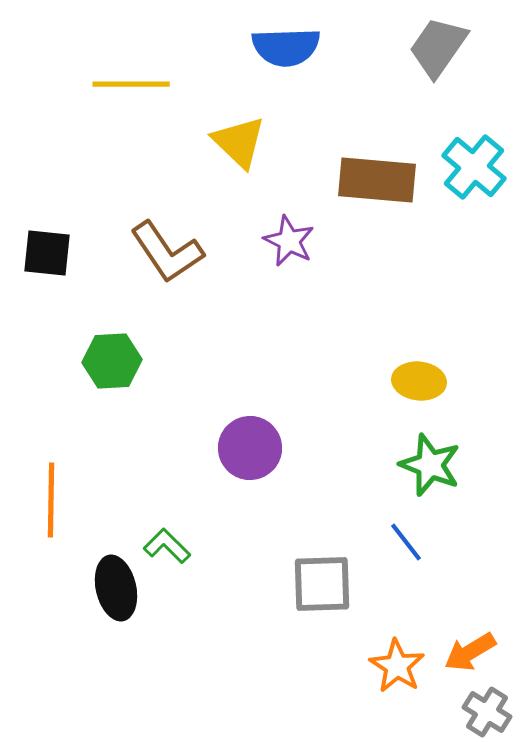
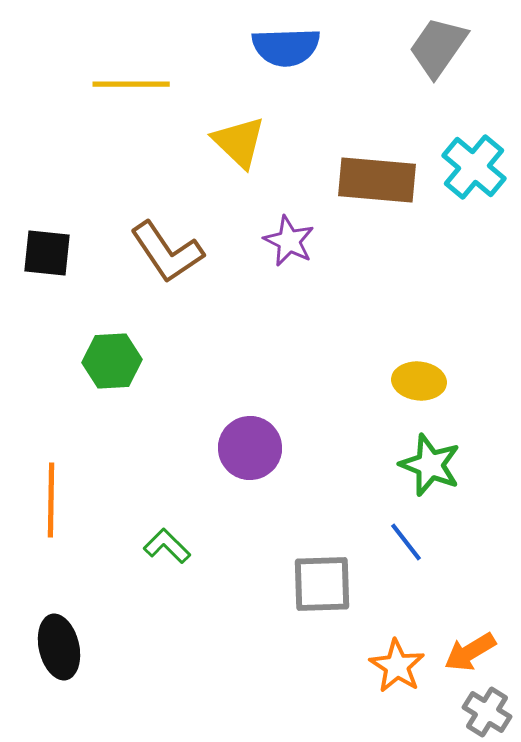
black ellipse: moved 57 px left, 59 px down
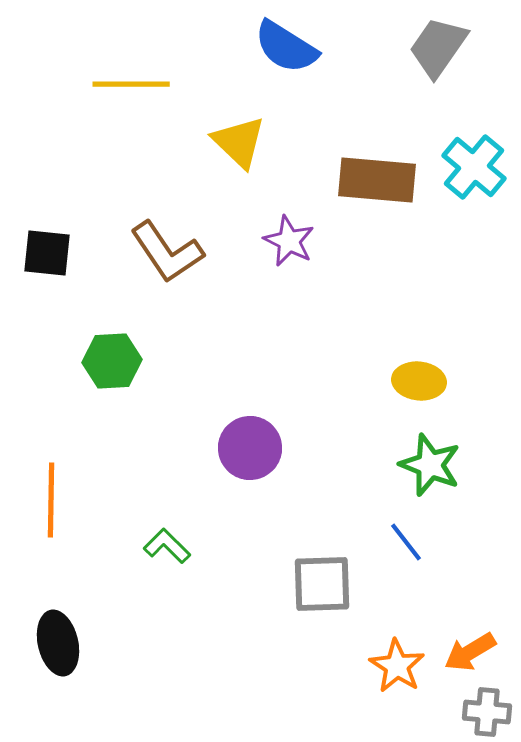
blue semicircle: rotated 34 degrees clockwise
black ellipse: moved 1 px left, 4 px up
gray cross: rotated 27 degrees counterclockwise
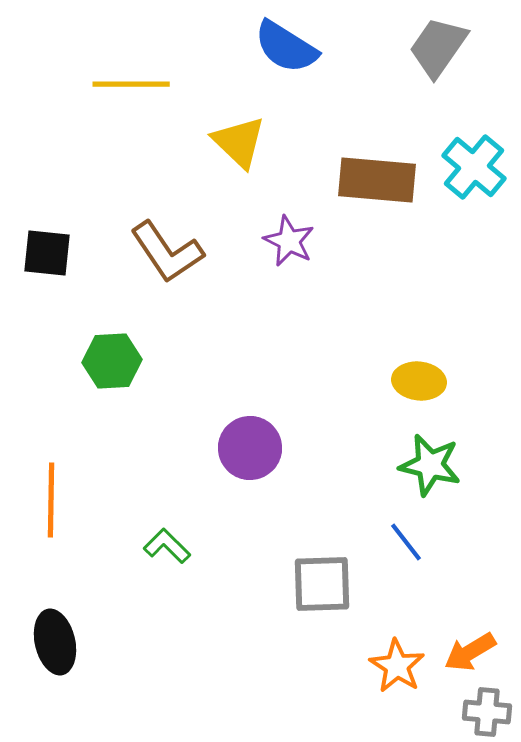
green star: rotated 8 degrees counterclockwise
black ellipse: moved 3 px left, 1 px up
